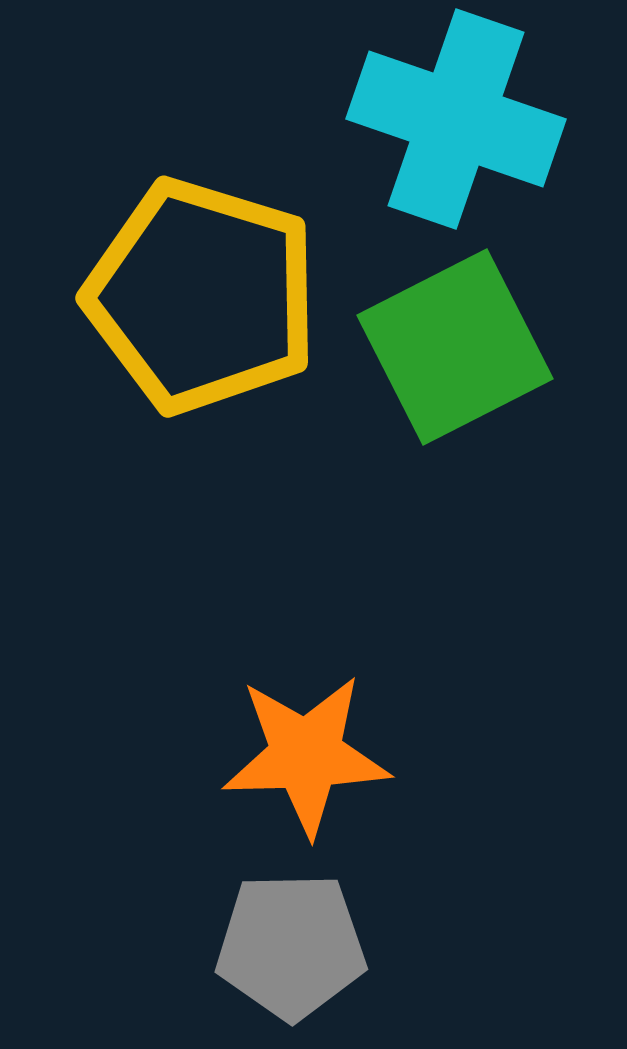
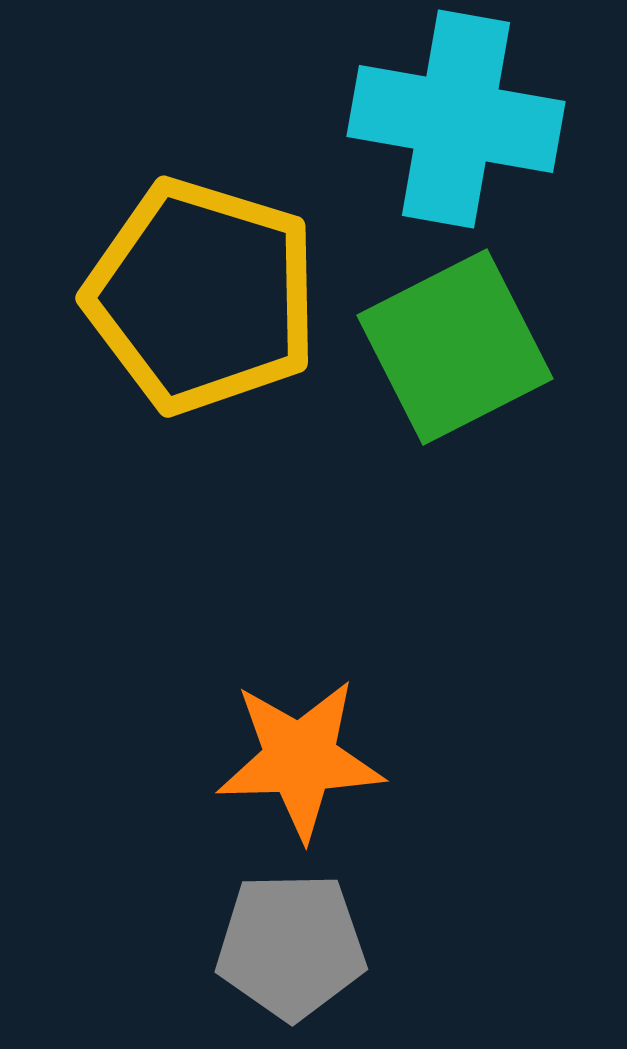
cyan cross: rotated 9 degrees counterclockwise
orange star: moved 6 px left, 4 px down
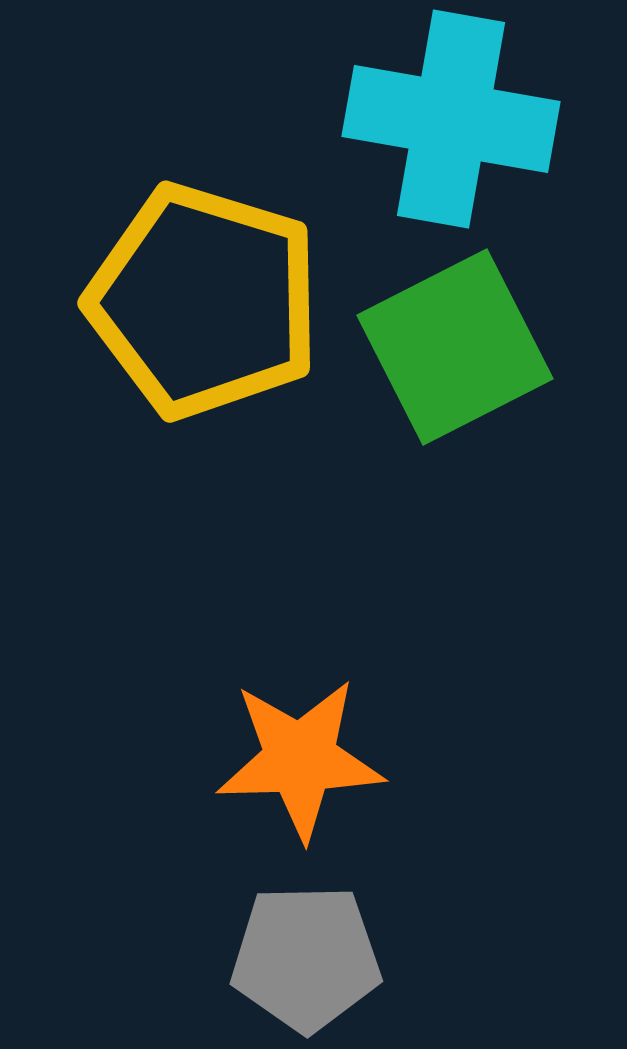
cyan cross: moved 5 px left
yellow pentagon: moved 2 px right, 5 px down
gray pentagon: moved 15 px right, 12 px down
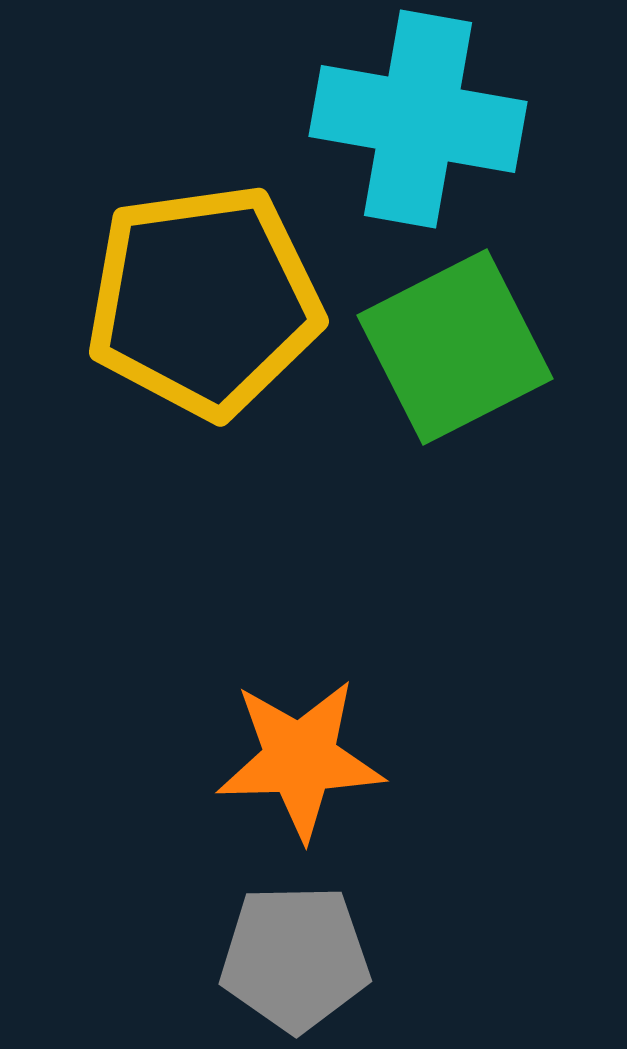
cyan cross: moved 33 px left
yellow pentagon: rotated 25 degrees counterclockwise
gray pentagon: moved 11 px left
